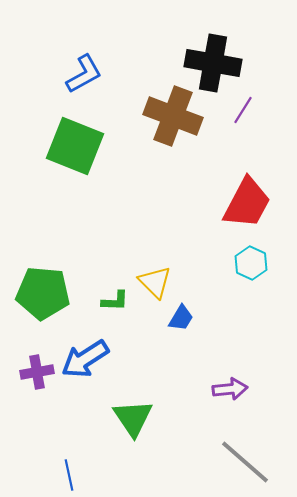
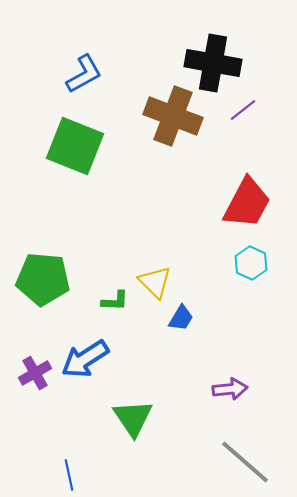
purple line: rotated 20 degrees clockwise
green pentagon: moved 14 px up
purple cross: moved 2 px left, 1 px down; rotated 20 degrees counterclockwise
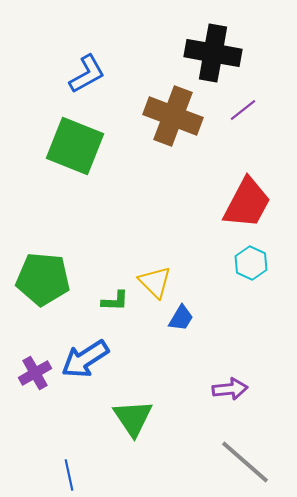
black cross: moved 10 px up
blue L-shape: moved 3 px right
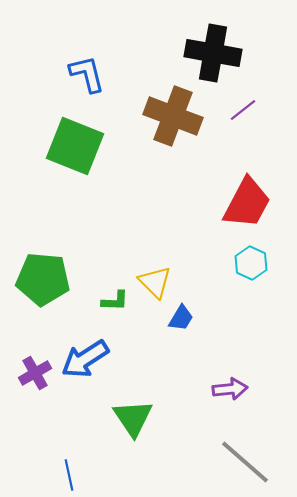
blue L-shape: rotated 75 degrees counterclockwise
